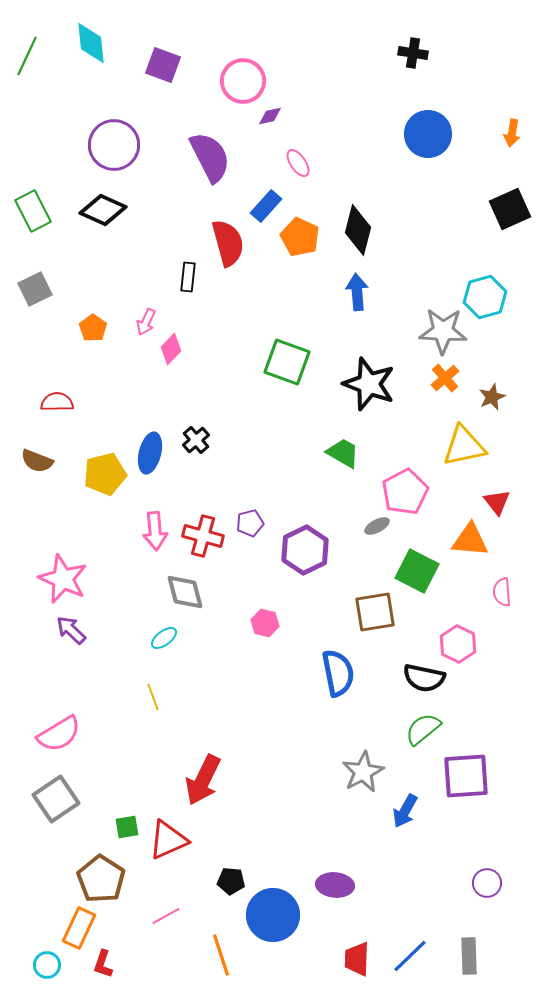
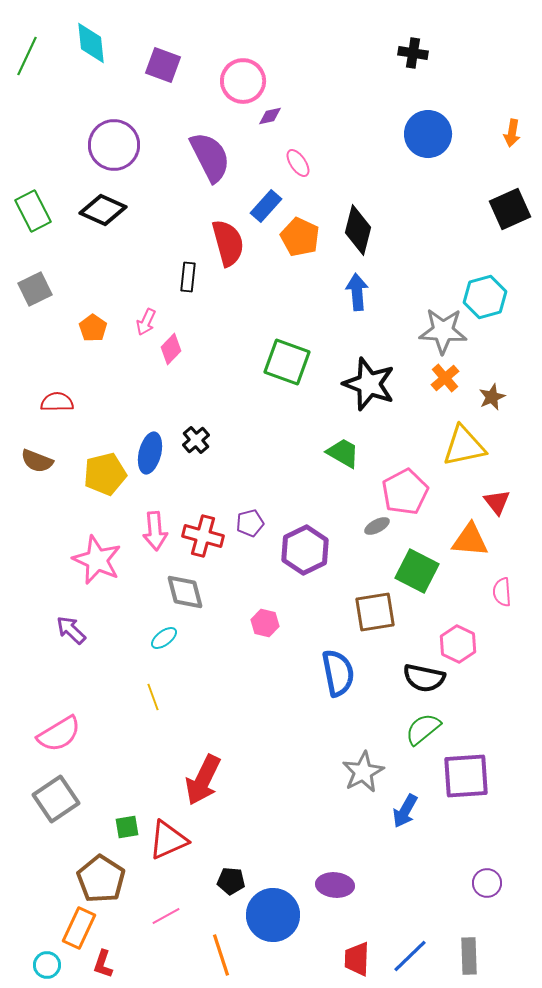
pink star at (63, 579): moved 34 px right, 19 px up
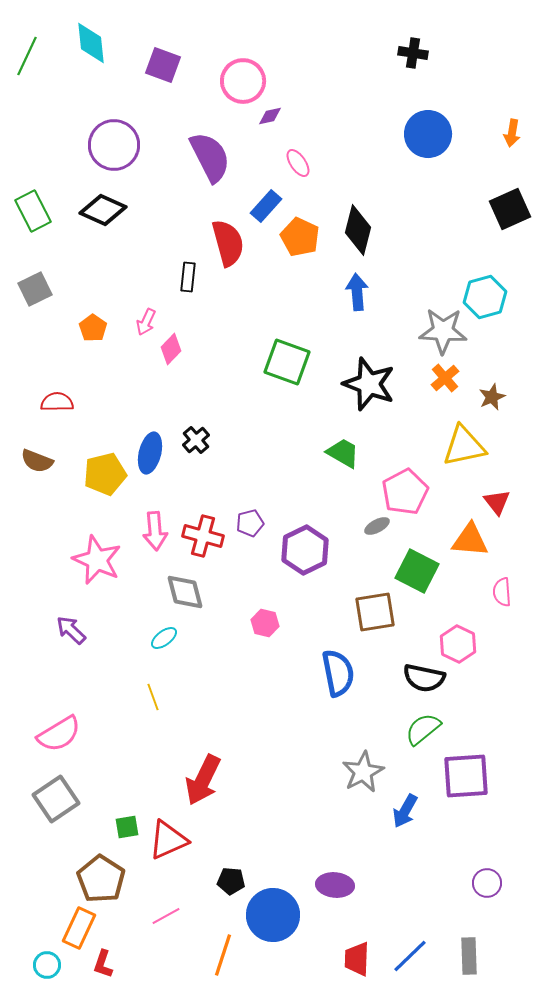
orange line at (221, 955): moved 2 px right; rotated 36 degrees clockwise
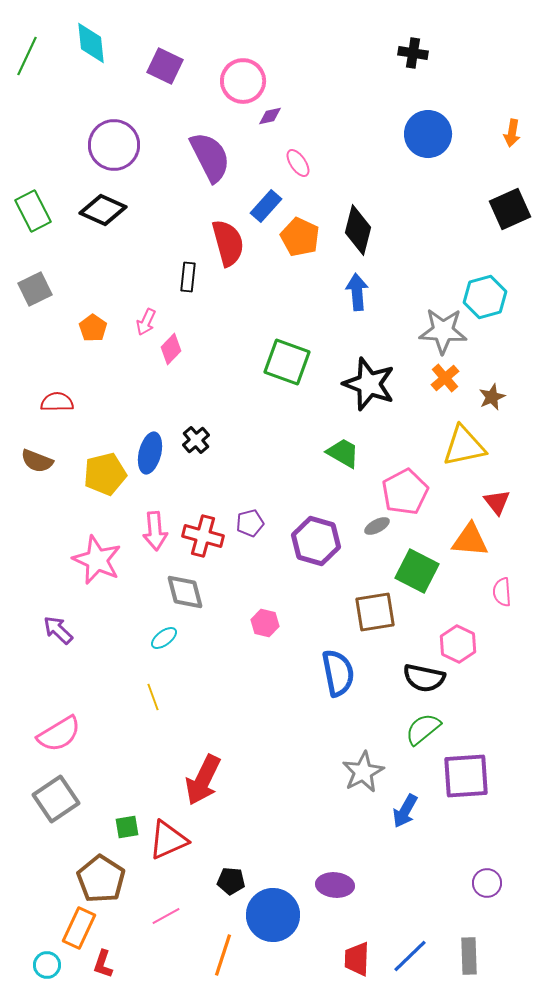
purple square at (163, 65): moved 2 px right, 1 px down; rotated 6 degrees clockwise
purple hexagon at (305, 550): moved 11 px right, 9 px up; rotated 18 degrees counterclockwise
purple arrow at (71, 630): moved 13 px left
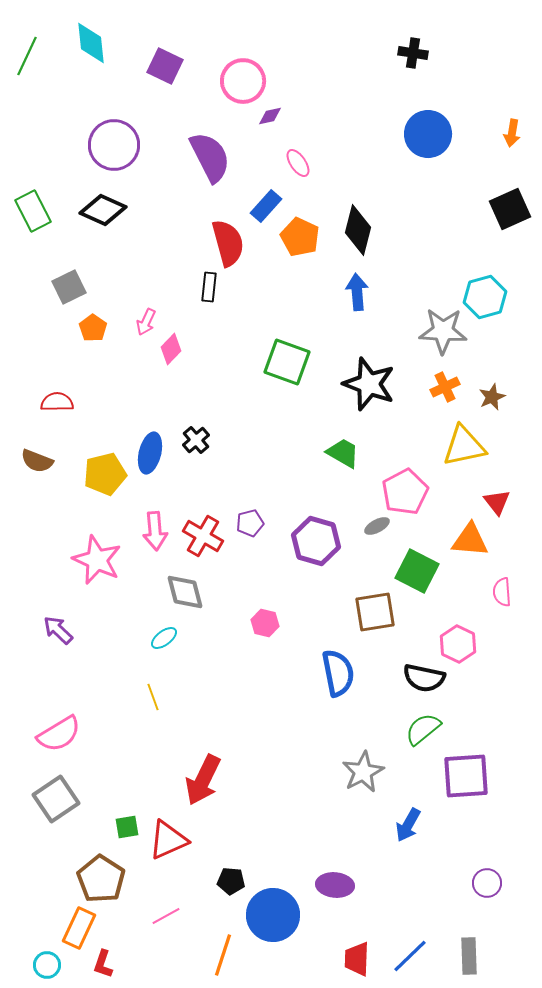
black rectangle at (188, 277): moved 21 px right, 10 px down
gray square at (35, 289): moved 34 px right, 2 px up
orange cross at (445, 378): moved 9 px down; rotated 16 degrees clockwise
red cross at (203, 536): rotated 15 degrees clockwise
blue arrow at (405, 811): moved 3 px right, 14 px down
